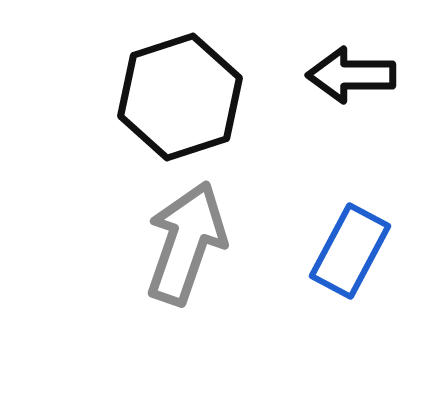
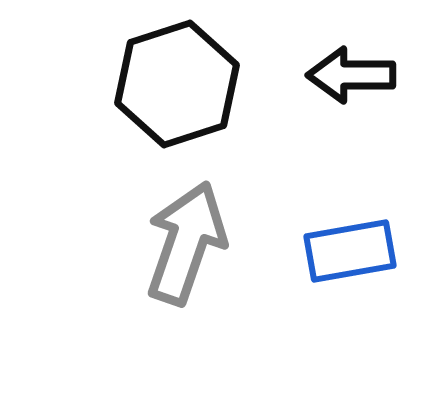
black hexagon: moved 3 px left, 13 px up
blue rectangle: rotated 52 degrees clockwise
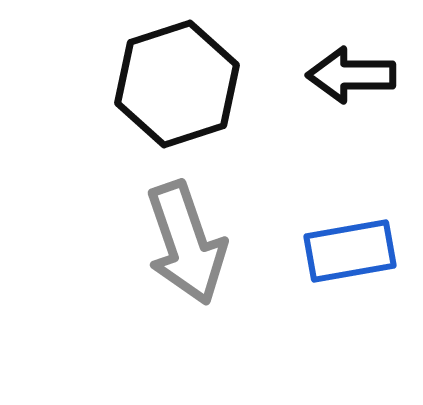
gray arrow: rotated 142 degrees clockwise
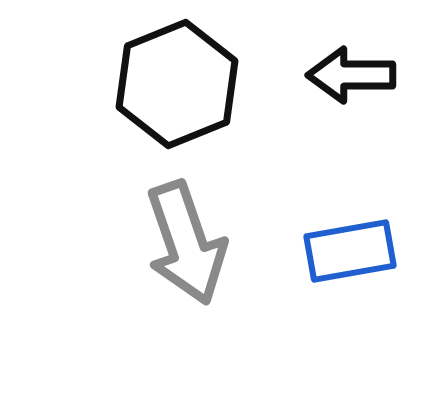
black hexagon: rotated 4 degrees counterclockwise
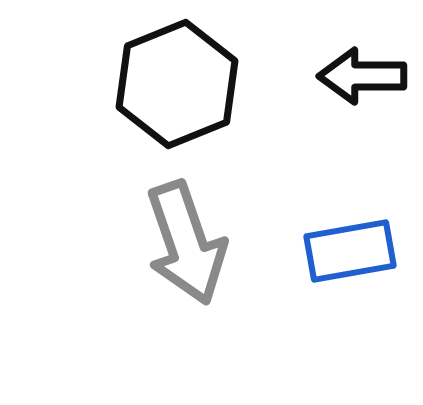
black arrow: moved 11 px right, 1 px down
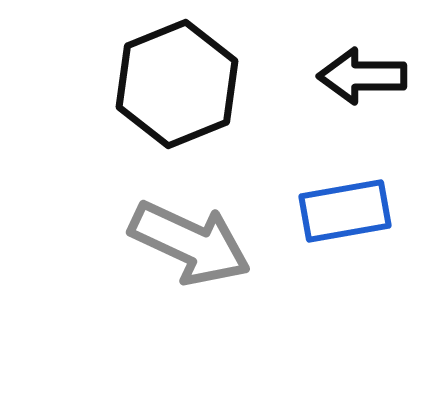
gray arrow: moved 4 px right; rotated 46 degrees counterclockwise
blue rectangle: moved 5 px left, 40 px up
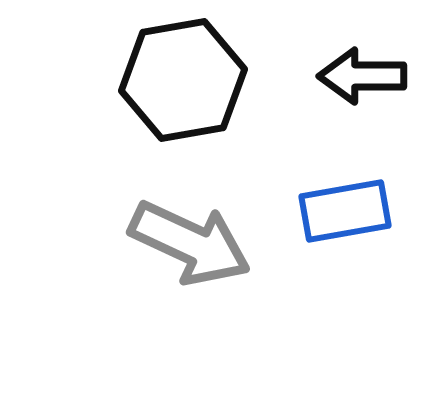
black hexagon: moved 6 px right, 4 px up; rotated 12 degrees clockwise
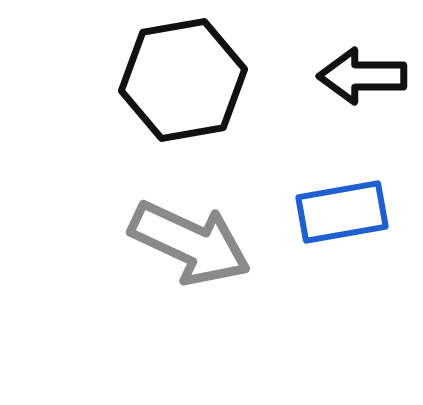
blue rectangle: moved 3 px left, 1 px down
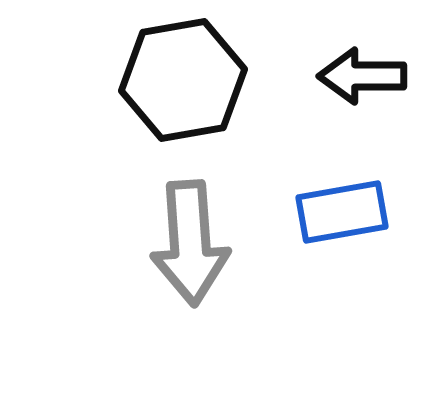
gray arrow: rotated 61 degrees clockwise
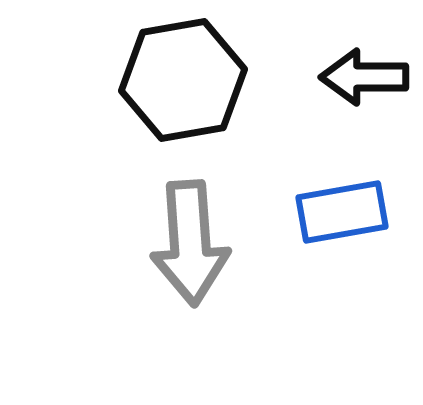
black arrow: moved 2 px right, 1 px down
